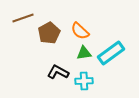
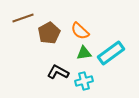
cyan cross: rotated 12 degrees counterclockwise
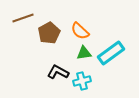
cyan cross: moved 2 px left
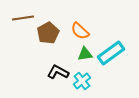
brown line: rotated 10 degrees clockwise
brown pentagon: moved 1 px left
green triangle: moved 1 px right, 1 px down
cyan cross: rotated 24 degrees counterclockwise
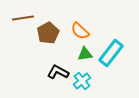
cyan rectangle: rotated 16 degrees counterclockwise
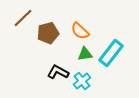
brown line: rotated 35 degrees counterclockwise
brown pentagon: rotated 15 degrees clockwise
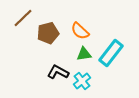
green triangle: moved 1 px left
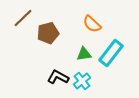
orange semicircle: moved 12 px right, 7 px up
black L-shape: moved 5 px down
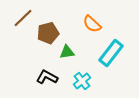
green triangle: moved 17 px left, 2 px up
black L-shape: moved 11 px left
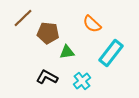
brown pentagon: rotated 20 degrees clockwise
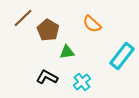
brown pentagon: moved 3 px up; rotated 25 degrees clockwise
cyan rectangle: moved 11 px right, 3 px down
cyan cross: moved 1 px down
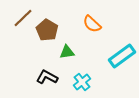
brown pentagon: moved 1 px left
cyan rectangle: rotated 16 degrees clockwise
